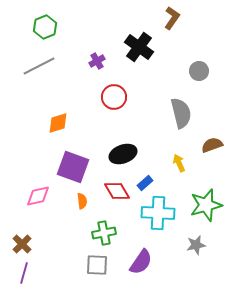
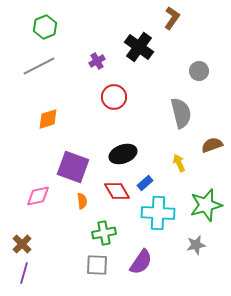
orange diamond: moved 10 px left, 4 px up
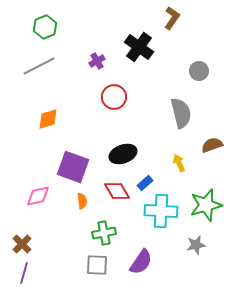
cyan cross: moved 3 px right, 2 px up
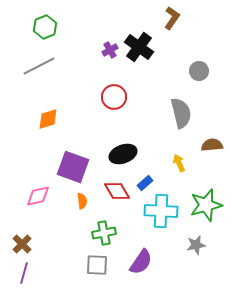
purple cross: moved 13 px right, 11 px up
brown semicircle: rotated 15 degrees clockwise
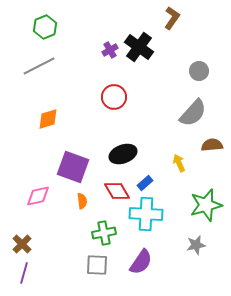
gray semicircle: moved 12 px right; rotated 56 degrees clockwise
cyan cross: moved 15 px left, 3 px down
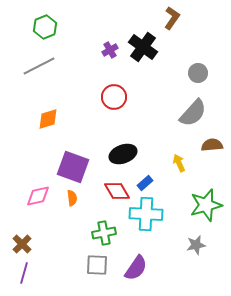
black cross: moved 4 px right
gray circle: moved 1 px left, 2 px down
orange semicircle: moved 10 px left, 3 px up
purple semicircle: moved 5 px left, 6 px down
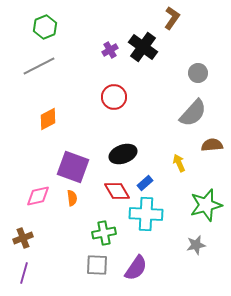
orange diamond: rotated 10 degrees counterclockwise
brown cross: moved 1 px right, 6 px up; rotated 24 degrees clockwise
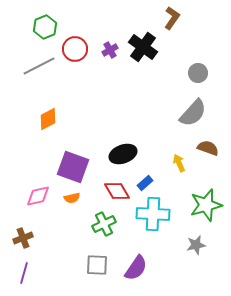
red circle: moved 39 px left, 48 px up
brown semicircle: moved 4 px left, 3 px down; rotated 25 degrees clockwise
orange semicircle: rotated 84 degrees clockwise
cyan cross: moved 7 px right
green cross: moved 9 px up; rotated 15 degrees counterclockwise
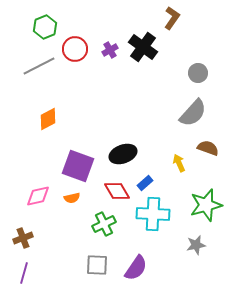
purple square: moved 5 px right, 1 px up
